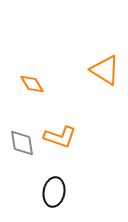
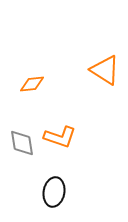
orange diamond: rotated 65 degrees counterclockwise
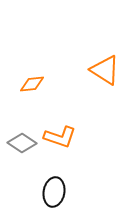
gray diamond: rotated 48 degrees counterclockwise
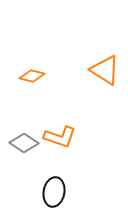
orange diamond: moved 8 px up; rotated 20 degrees clockwise
gray diamond: moved 2 px right
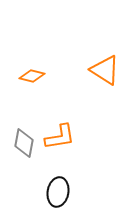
orange L-shape: rotated 28 degrees counterclockwise
gray diamond: rotated 68 degrees clockwise
black ellipse: moved 4 px right
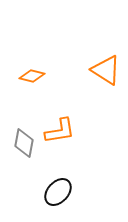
orange triangle: moved 1 px right
orange L-shape: moved 6 px up
black ellipse: rotated 32 degrees clockwise
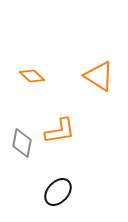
orange triangle: moved 7 px left, 6 px down
orange diamond: rotated 30 degrees clockwise
gray diamond: moved 2 px left
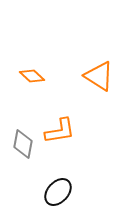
gray diamond: moved 1 px right, 1 px down
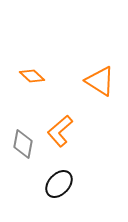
orange triangle: moved 1 px right, 5 px down
orange L-shape: rotated 148 degrees clockwise
black ellipse: moved 1 px right, 8 px up
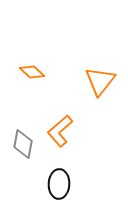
orange diamond: moved 4 px up
orange triangle: rotated 36 degrees clockwise
black ellipse: rotated 40 degrees counterclockwise
